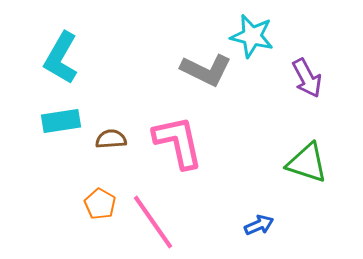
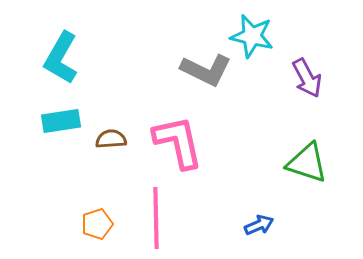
orange pentagon: moved 3 px left, 20 px down; rotated 24 degrees clockwise
pink line: moved 3 px right, 4 px up; rotated 34 degrees clockwise
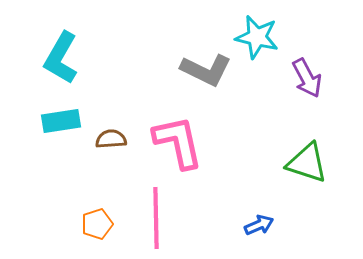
cyan star: moved 5 px right, 1 px down
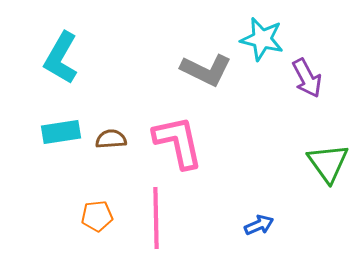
cyan star: moved 5 px right, 2 px down
cyan rectangle: moved 11 px down
green triangle: moved 21 px right; rotated 36 degrees clockwise
orange pentagon: moved 8 px up; rotated 12 degrees clockwise
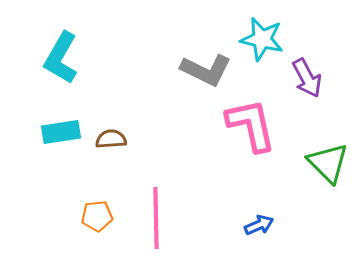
pink L-shape: moved 73 px right, 17 px up
green triangle: rotated 9 degrees counterclockwise
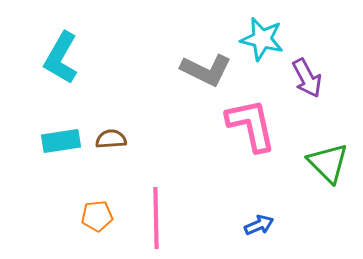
cyan rectangle: moved 9 px down
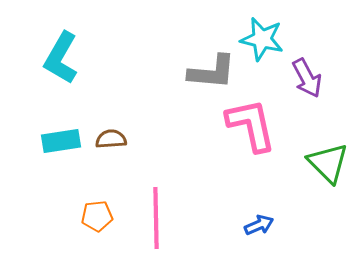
gray L-shape: moved 6 px right, 2 px down; rotated 21 degrees counterclockwise
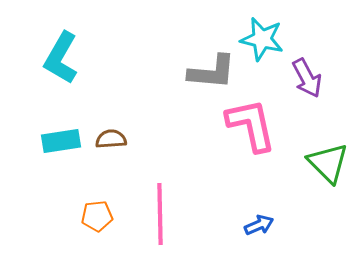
pink line: moved 4 px right, 4 px up
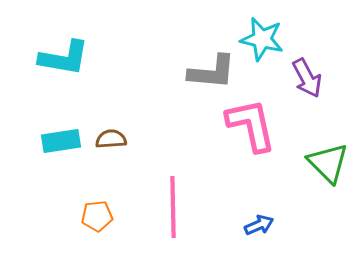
cyan L-shape: moved 3 px right; rotated 110 degrees counterclockwise
pink line: moved 13 px right, 7 px up
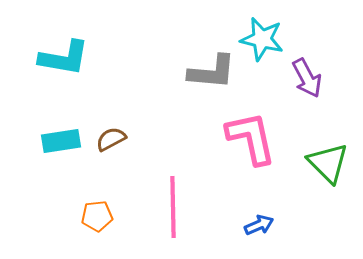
pink L-shape: moved 13 px down
brown semicircle: rotated 24 degrees counterclockwise
